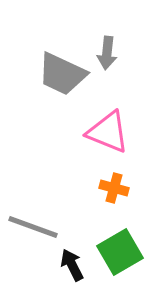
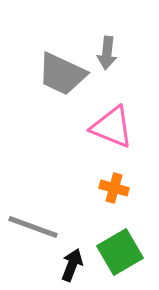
pink triangle: moved 4 px right, 5 px up
black arrow: rotated 48 degrees clockwise
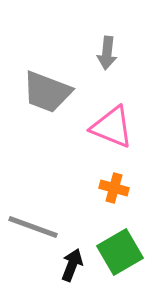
gray trapezoid: moved 15 px left, 18 px down; rotated 4 degrees counterclockwise
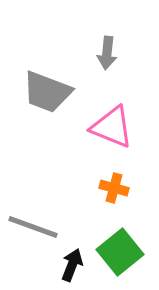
green square: rotated 9 degrees counterclockwise
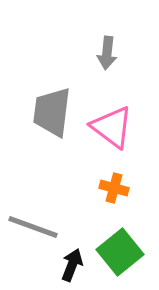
gray trapezoid: moved 5 px right, 20 px down; rotated 76 degrees clockwise
pink triangle: rotated 15 degrees clockwise
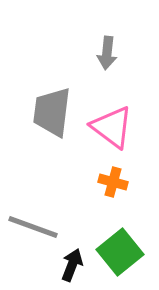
orange cross: moved 1 px left, 6 px up
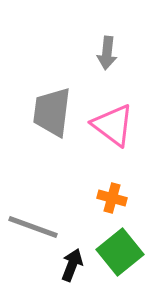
pink triangle: moved 1 px right, 2 px up
orange cross: moved 1 px left, 16 px down
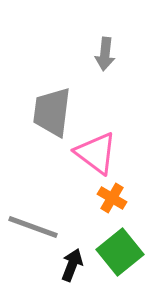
gray arrow: moved 2 px left, 1 px down
pink triangle: moved 17 px left, 28 px down
orange cross: rotated 16 degrees clockwise
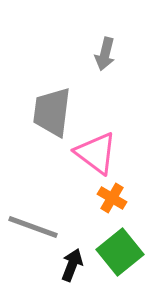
gray arrow: rotated 8 degrees clockwise
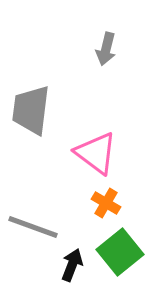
gray arrow: moved 1 px right, 5 px up
gray trapezoid: moved 21 px left, 2 px up
orange cross: moved 6 px left, 5 px down
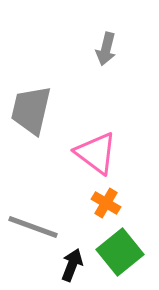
gray trapezoid: rotated 6 degrees clockwise
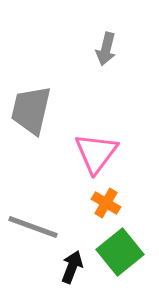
pink triangle: rotated 30 degrees clockwise
black arrow: moved 2 px down
